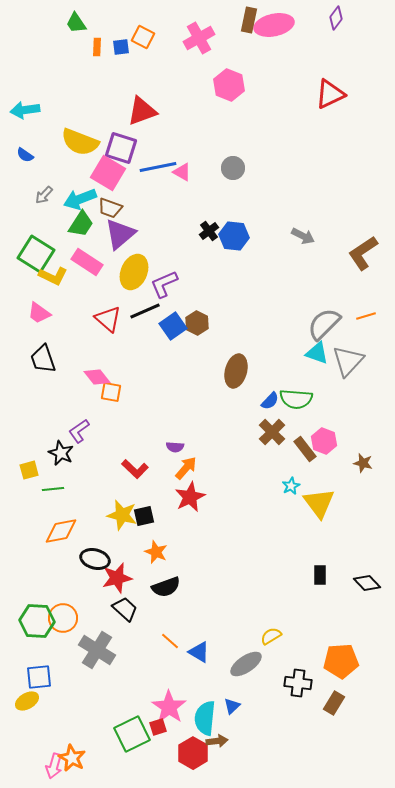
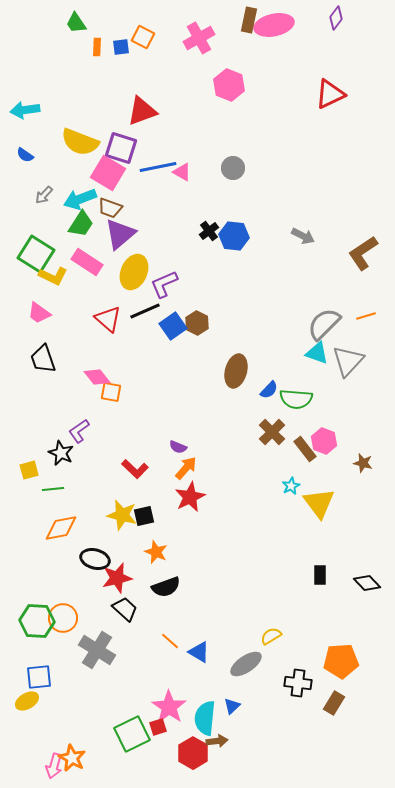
blue semicircle at (270, 401): moved 1 px left, 11 px up
purple semicircle at (175, 447): moved 3 px right; rotated 18 degrees clockwise
orange diamond at (61, 531): moved 3 px up
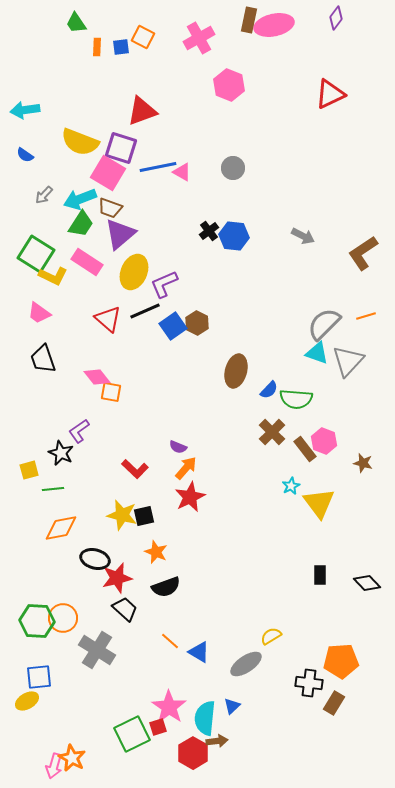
black cross at (298, 683): moved 11 px right
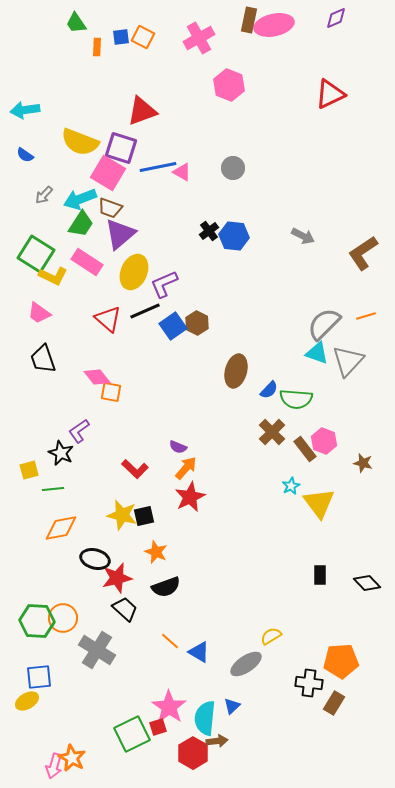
purple diamond at (336, 18): rotated 30 degrees clockwise
blue square at (121, 47): moved 10 px up
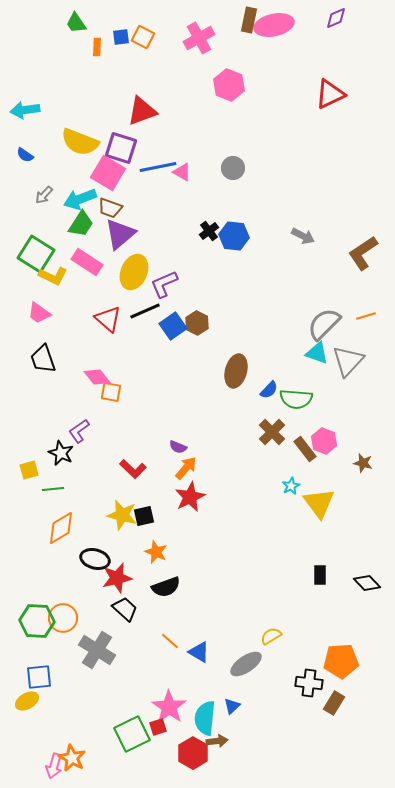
red L-shape at (135, 469): moved 2 px left
orange diamond at (61, 528): rotated 20 degrees counterclockwise
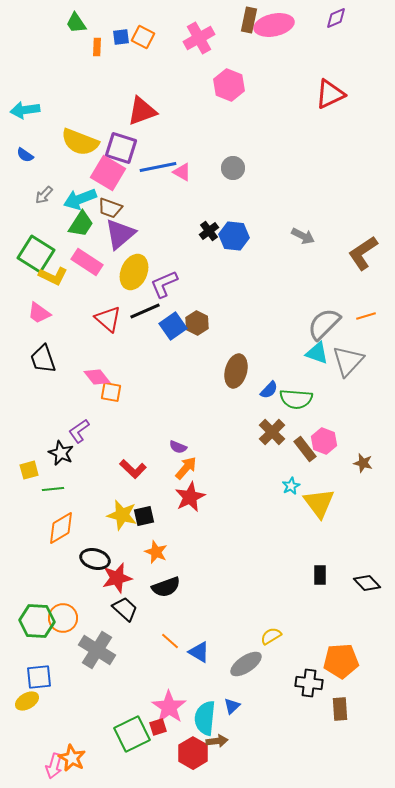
brown rectangle at (334, 703): moved 6 px right, 6 px down; rotated 35 degrees counterclockwise
